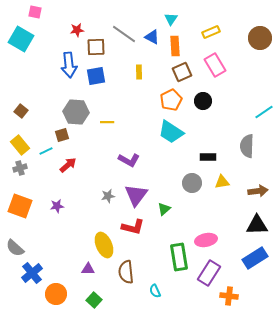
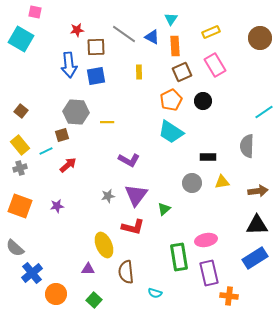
purple rectangle at (209, 273): rotated 45 degrees counterclockwise
cyan semicircle at (155, 291): moved 2 px down; rotated 48 degrees counterclockwise
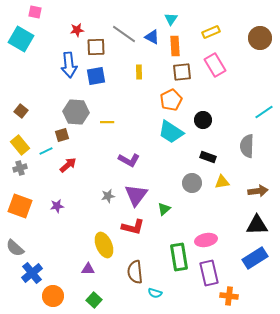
brown square at (182, 72): rotated 18 degrees clockwise
black circle at (203, 101): moved 19 px down
black rectangle at (208, 157): rotated 21 degrees clockwise
brown semicircle at (126, 272): moved 9 px right
orange circle at (56, 294): moved 3 px left, 2 px down
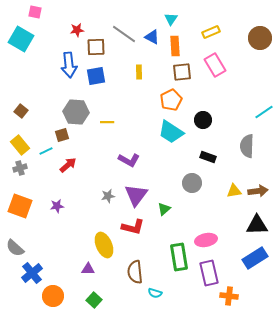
yellow triangle at (222, 182): moved 12 px right, 9 px down
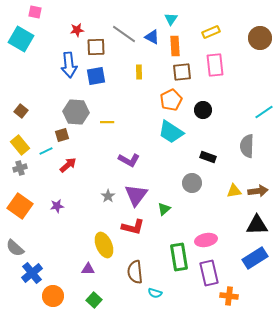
pink rectangle at (215, 65): rotated 25 degrees clockwise
black circle at (203, 120): moved 10 px up
gray star at (108, 196): rotated 24 degrees counterclockwise
orange square at (20, 206): rotated 15 degrees clockwise
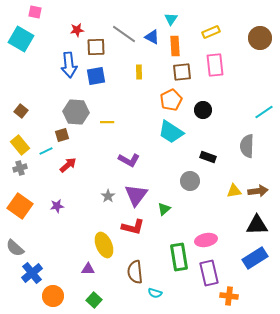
gray circle at (192, 183): moved 2 px left, 2 px up
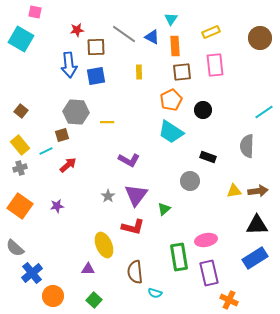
orange cross at (229, 296): moved 4 px down; rotated 18 degrees clockwise
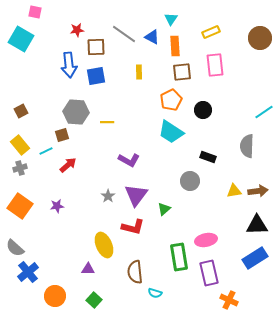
brown square at (21, 111): rotated 24 degrees clockwise
blue cross at (32, 273): moved 4 px left, 1 px up
orange circle at (53, 296): moved 2 px right
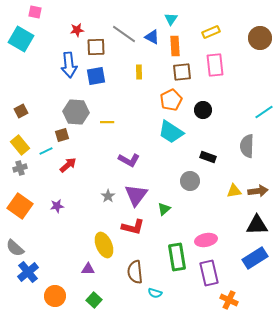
green rectangle at (179, 257): moved 2 px left
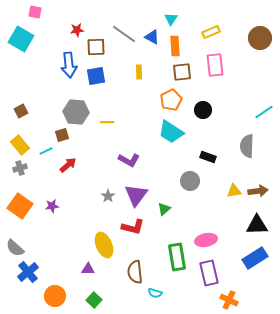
purple star at (57, 206): moved 5 px left
